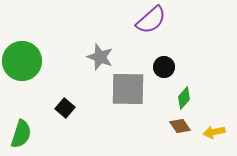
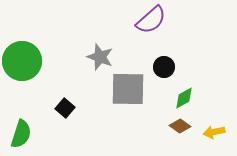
green diamond: rotated 20 degrees clockwise
brown diamond: rotated 20 degrees counterclockwise
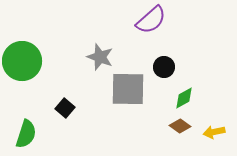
green semicircle: moved 5 px right
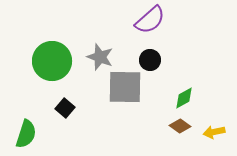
purple semicircle: moved 1 px left
green circle: moved 30 px right
black circle: moved 14 px left, 7 px up
gray square: moved 3 px left, 2 px up
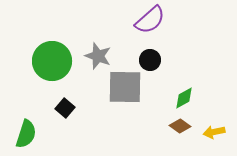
gray star: moved 2 px left, 1 px up
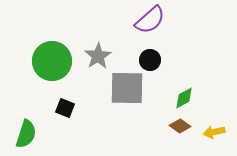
gray star: rotated 20 degrees clockwise
gray square: moved 2 px right, 1 px down
black square: rotated 18 degrees counterclockwise
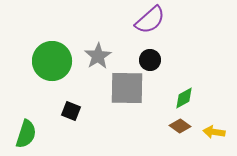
black square: moved 6 px right, 3 px down
yellow arrow: rotated 20 degrees clockwise
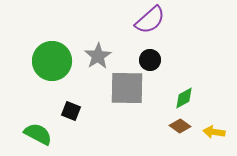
green semicircle: moved 12 px right; rotated 80 degrees counterclockwise
